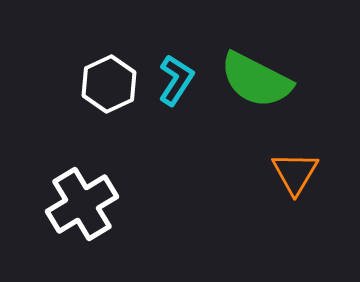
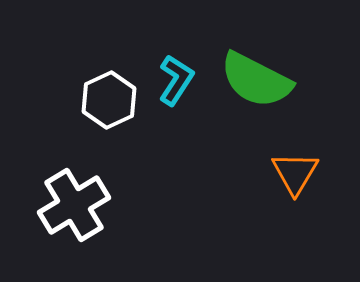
white hexagon: moved 16 px down
white cross: moved 8 px left, 1 px down
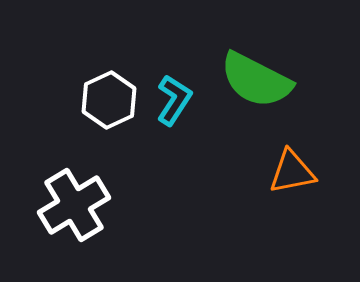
cyan L-shape: moved 2 px left, 20 px down
orange triangle: moved 3 px left, 1 px up; rotated 48 degrees clockwise
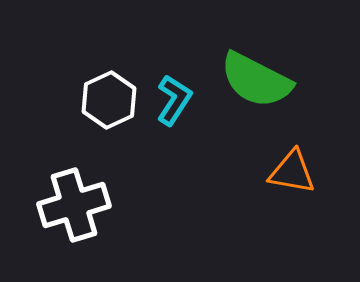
orange triangle: rotated 21 degrees clockwise
white cross: rotated 14 degrees clockwise
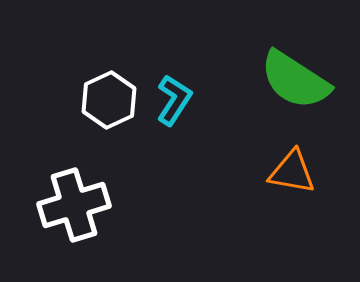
green semicircle: moved 39 px right; rotated 6 degrees clockwise
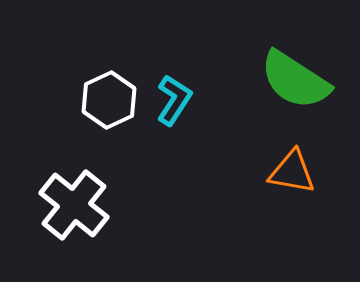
white cross: rotated 34 degrees counterclockwise
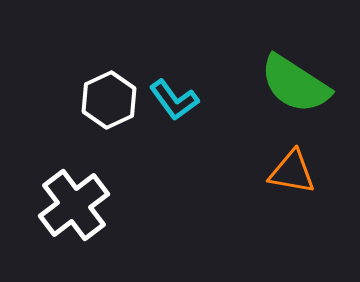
green semicircle: moved 4 px down
cyan L-shape: rotated 111 degrees clockwise
white cross: rotated 14 degrees clockwise
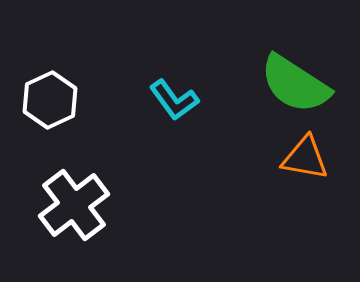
white hexagon: moved 59 px left
orange triangle: moved 13 px right, 14 px up
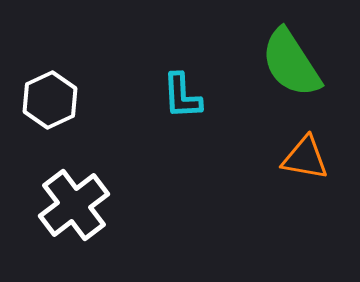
green semicircle: moved 4 px left, 21 px up; rotated 24 degrees clockwise
cyan L-shape: moved 8 px right, 4 px up; rotated 33 degrees clockwise
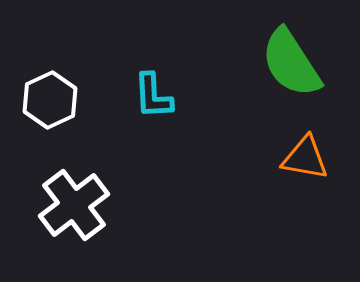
cyan L-shape: moved 29 px left
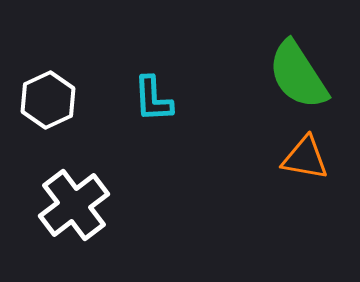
green semicircle: moved 7 px right, 12 px down
cyan L-shape: moved 3 px down
white hexagon: moved 2 px left
